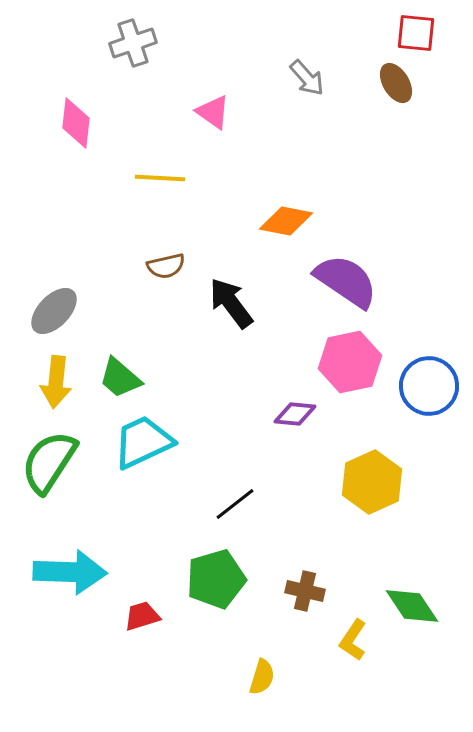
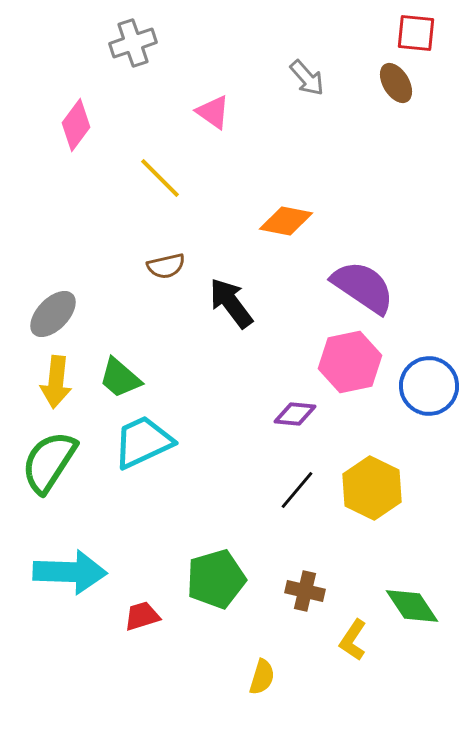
pink diamond: moved 2 px down; rotated 30 degrees clockwise
yellow line: rotated 42 degrees clockwise
purple semicircle: moved 17 px right, 6 px down
gray ellipse: moved 1 px left, 3 px down
yellow hexagon: moved 6 px down; rotated 10 degrees counterclockwise
black line: moved 62 px right, 14 px up; rotated 12 degrees counterclockwise
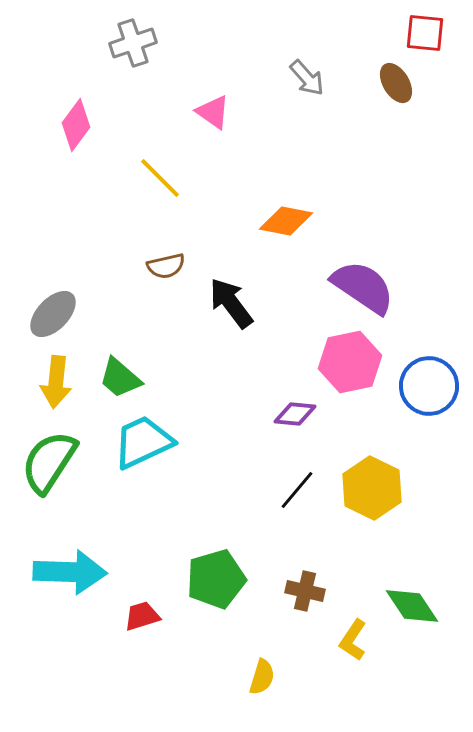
red square: moved 9 px right
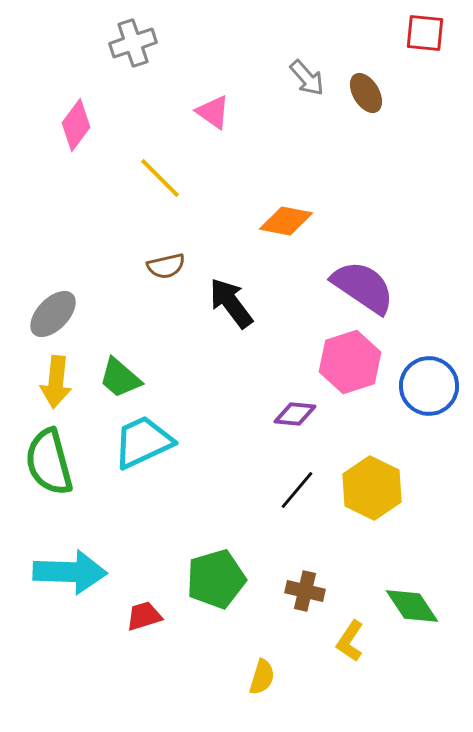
brown ellipse: moved 30 px left, 10 px down
pink hexagon: rotated 6 degrees counterclockwise
green semicircle: rotated 48 degrees counterclockwise
red trapezoid: moved 2 px right
yellow L-shape: moved 3 px left, 1 px down
